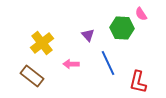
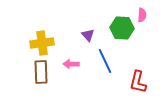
pink semicircle: moved 1 px right, 1 px down; rotated 144 degrees counterclockwise
yellow cross: rotated 30 degrees clockwise
blue line: moved 3 px left, 2 px up
brown rectangle: moved 9 px right, 4 px up; rotated 50 degrees clockwise
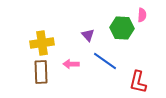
blue line: rotated 30 degrees counterclockwise
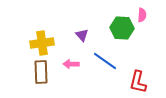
purple triangle: moved 6 px left
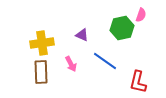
pink semicircle: moved 1 px left; rotated 16 degrees clockwise
green hexagon: rotated 15 degrees counterclockwise
purple triangle: rotated 24 degrees counterclockwise
pink arrow: rotated 119 degrees counterclockwise
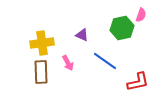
pink arrow: moved 3 px left, 1 px up
red L-shape: rotated 115 degrees counterclockwise
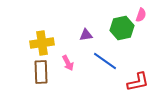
purple triangle: moved 4 px right; rotated 32 degrees counterclockwise
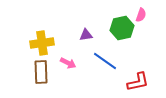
pink arrow: rotated 35 degrees counterclockwise
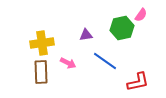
pink semicircle: rotated 16 degrees clockwise
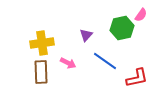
purple triangle: rotated 40 degrees counterclockwise
red L-shape: moved 1 px left, 4 px up
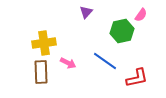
green hexagon: moved 3 px down
purple triangle: moved 23 px up
yellow cross: moved 2 px right
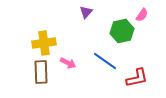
pink semicircle: moved 1 px right
